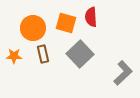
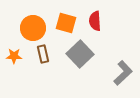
red semicircle: moved 4 px right, 4 px down
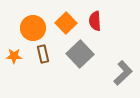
orange square: rotated 30 degrees clockwise
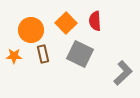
orange circle: moved 2 px left, 2 px down
gray square: rotated 20 degrees counterclockwise
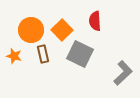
orange square: moved 4 px left, 7 px down
orange star: rotated 14 degrees clockwise
